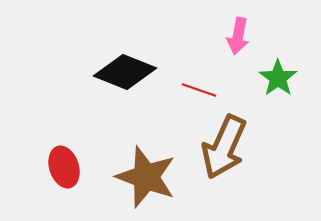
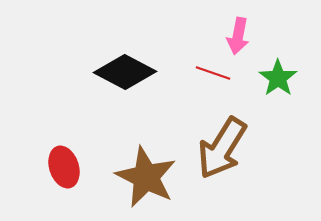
black diamond: rotated 6 degrees clockwise
red line: moved 14 px right, 17 px up
brown arrow: moved 2 px left, 1 px down; rotated 8 degrees clockwise
brown star: rotated 6 degrees clockwise
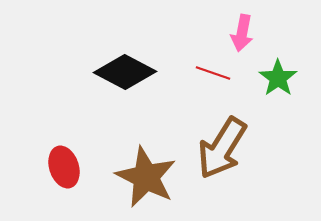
pink arrow: moved 4 px right, 3 px up
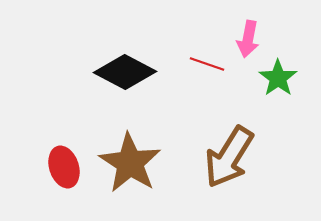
pink arrow: moved 6 px right, 6 px down
red line: moved 6 px left, 9 px up
brown arrow: moved 7 px right, 9 px down
brown star: moved 16 px left, 14 px up; rotated 6 degrees clockwise
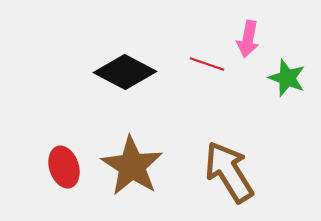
green star: moved 9 px right; rotated 15 degrees counterclockwise
brown arrow: moved 15 px down; rotated 116 degrees clockwise
brown star: moved 2 px right, 3 px down
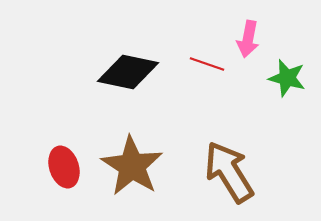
black diamond: moved 3 px right; rotated 16 degrees counterclockwise
green star: rotated 6 degrees counterclockwise
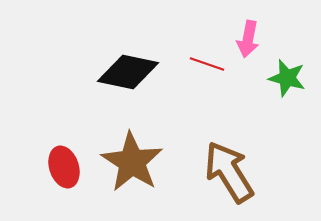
brown star: moved 4 px up
